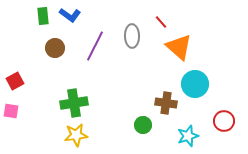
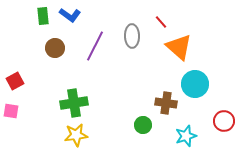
cyan star: moved 2 px left
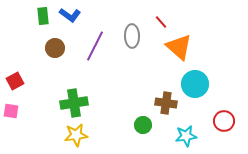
cyan star: rotated 10 degrees clockwise
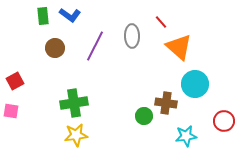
green circle: moved 1 px right, 9 px up
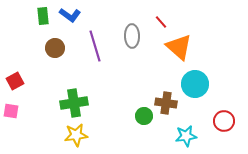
purple line: rotated 44 degrees counterclockwise
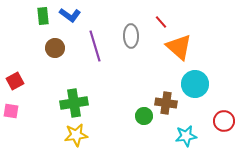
gray ellipse: moved 1 px left
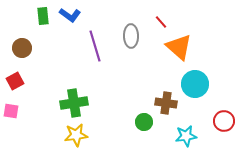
brown circle: moved 33 px left
green circle: moved 6 px down
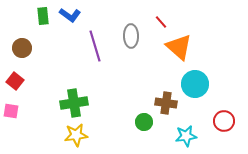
red square: rotated 24 degrees counterclockwise
